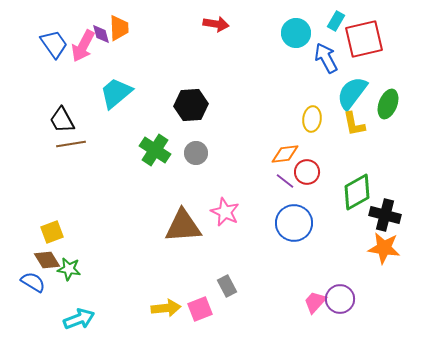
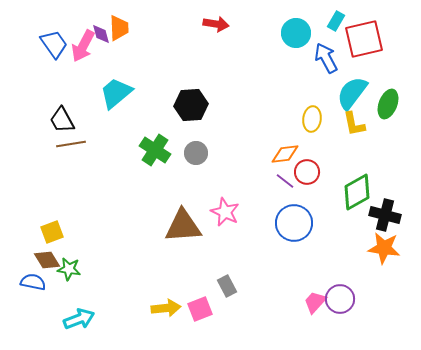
blue semicircle: rotated 20 degrees counterclockwise
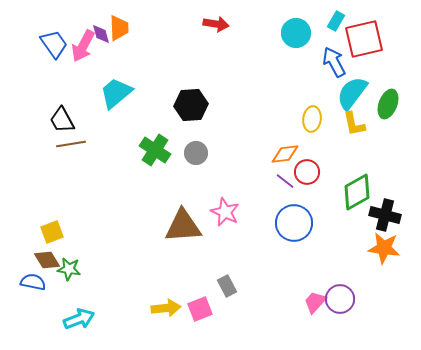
blue arrow: moved 8 px right, 4 px down
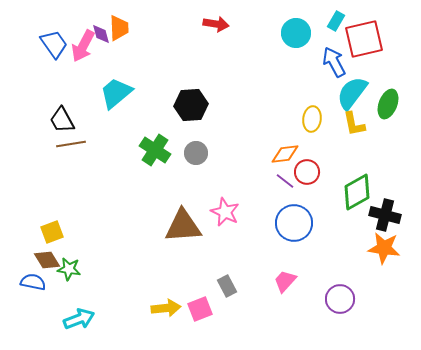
pink trapezoid: moved 30 px left, 21 px up
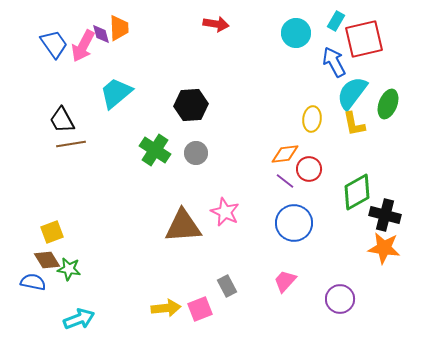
red circle: moved 2 px right, 3 px up
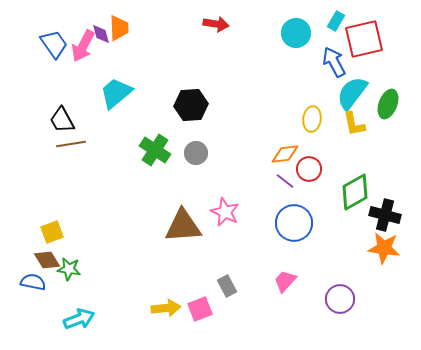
green diamond: moved 2 px left
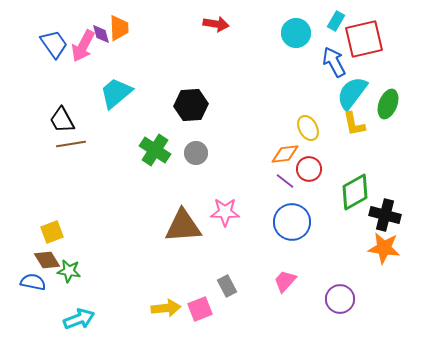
yellow ellipse: moved 4 px left, 9 px down; rotated 35 degrees counterclockwise
pink star: rotated 24 degrees counterclockwise
blue circle: moved 2 px left, 1 px up
green star: moved 2 px down
